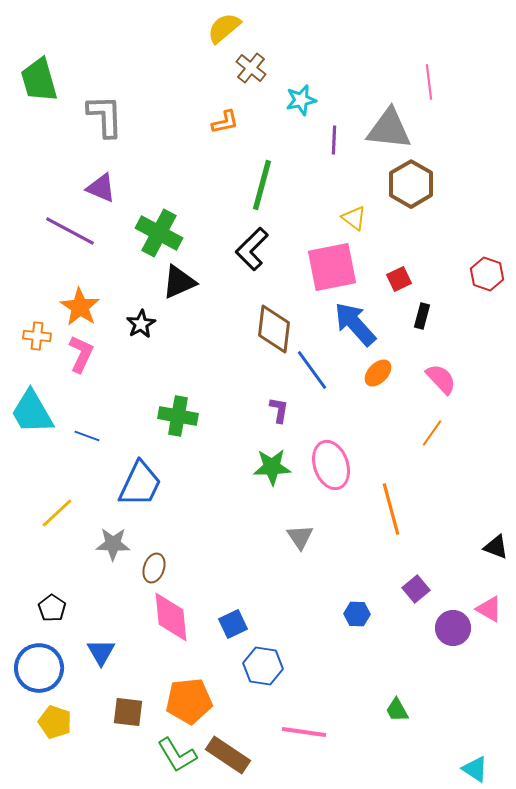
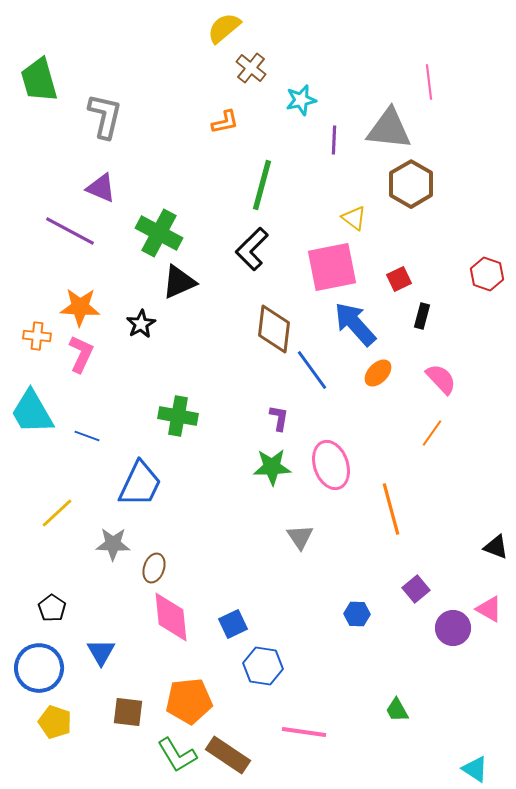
gray L-shape at (105, 116): rotated 15 degrees clockwise
orange star at (80, 307): rotated 30 degrees counterclockwise
purple L-shape at (279, 410): moved 8 px down
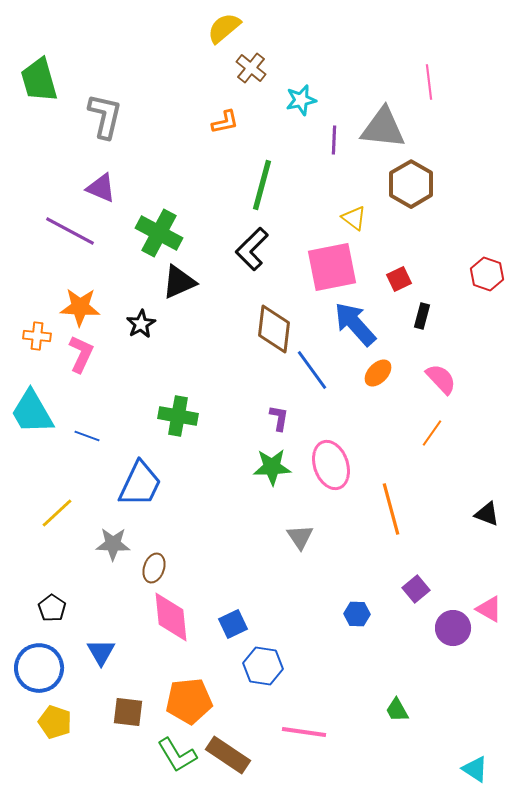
gray triangle at (389, 129): moved 6 px left, 1 px up
black triangle at (496, 547): moved 9 px left, 33 px up
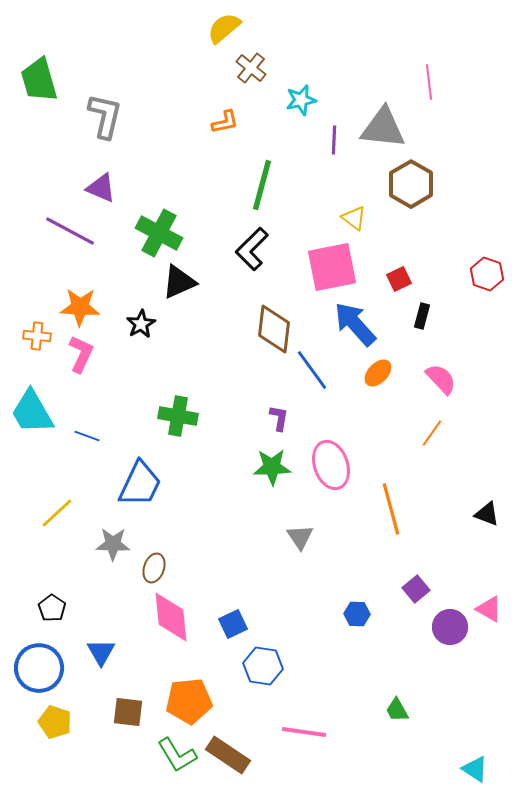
purple circle at (453, 628): moved 3 px left, 1 px up
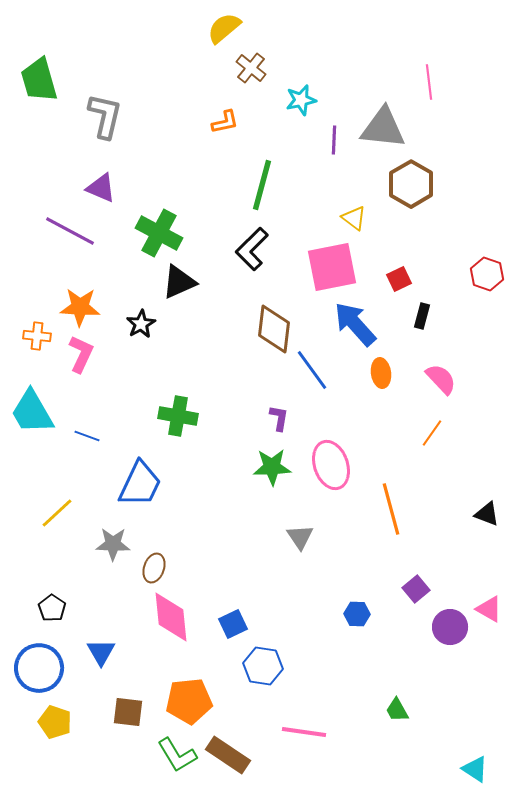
orange ellipse at (378, 373): moved 3 px right; rotated 52 degrees counterclockwise
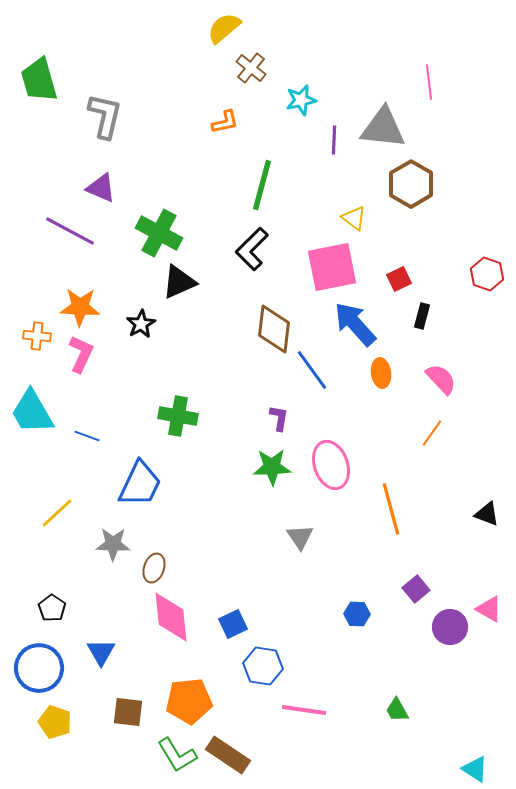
pink line at (304, 732): moved 22 px up
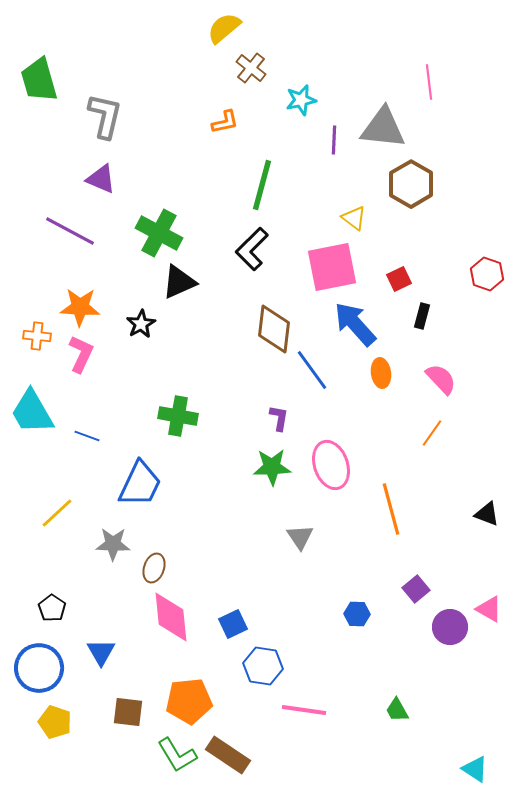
purple triangle at (101, 188): moved 9 px up
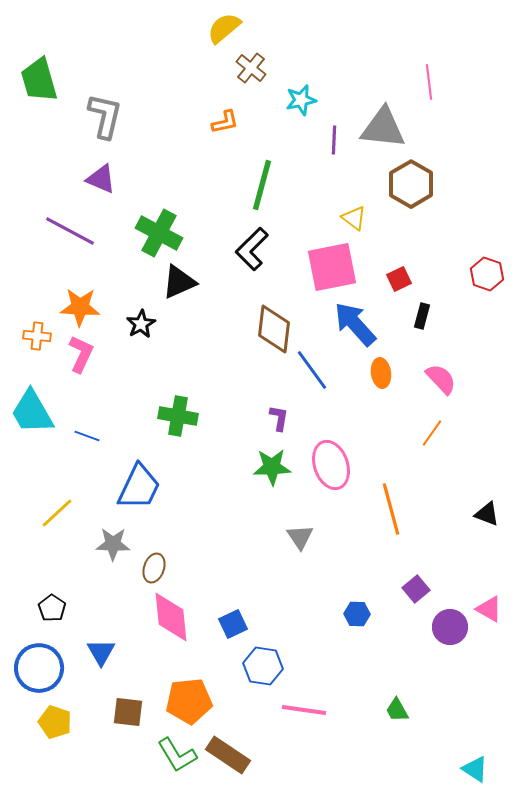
blue trapezoid at (140, 484): moved 1 px left, 3 px down
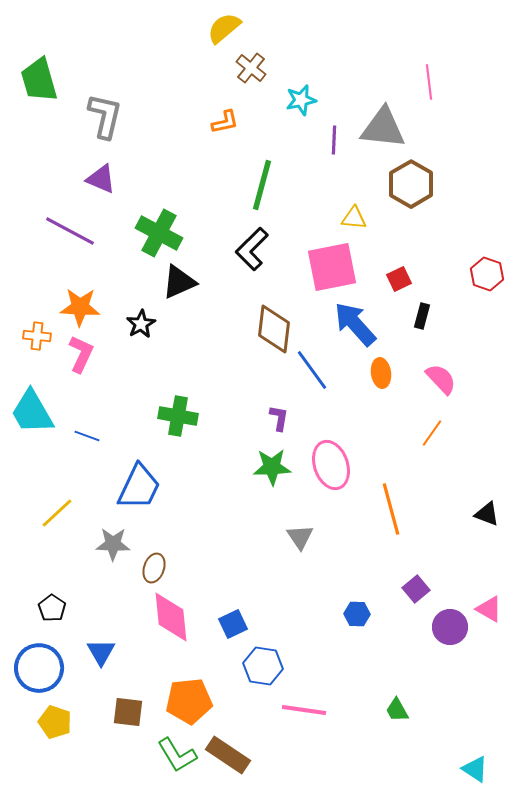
yellow triangle at (354, 218): rotated 32 degrees counterclockwise
